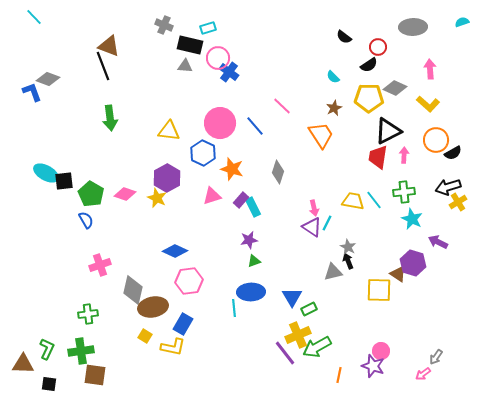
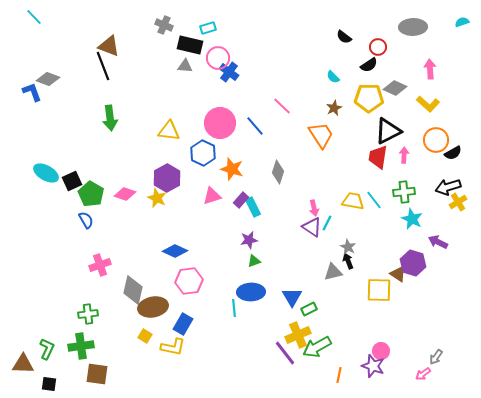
black square at (64, 181): moved 8 px right; rotated 18 degrees counterclockwise
green cross at (81, 351): moved 5 px up
brown square at (95, 375): moved 2 px right, 1 px up
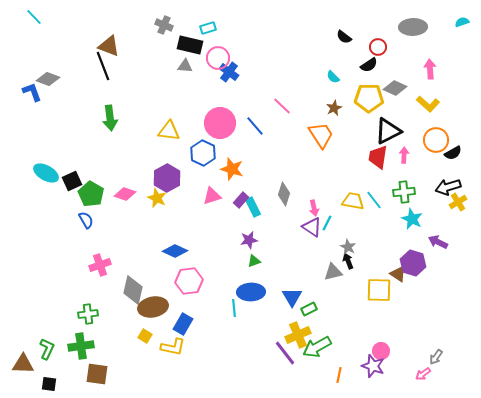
gray diamond at (278, 172): moved 6 px right, 22 px down
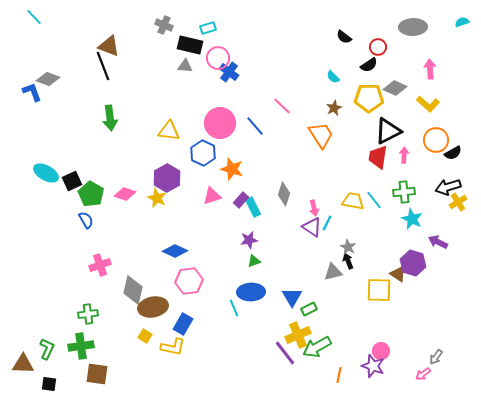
cyan line at (234, 308): rotated 18 degrees counterclockwise
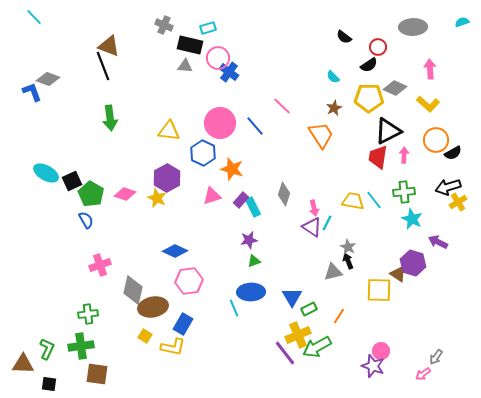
orange line at (339, 375): moved 59 px up; rotated 21 degrees clockwise
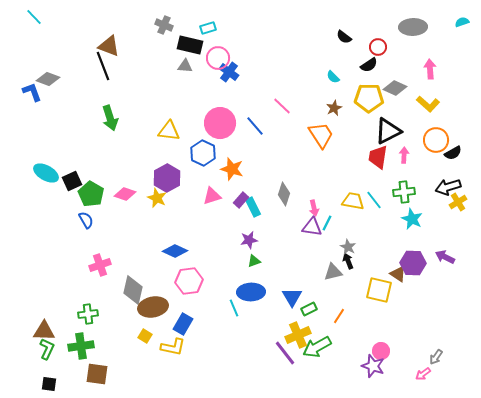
green arrow at (110, 118): rotated 10 degrees counterclockwise
purple triangle at (312, 227): rotated 25 degrees counterclockwise
purple arrow at (438, 242): moved 7 px right, 15 px down
purple hexagon at (413, 263): rotated 15 degrees counterclockwise
yellow square at (379, 290): rotated 12 degrees clockwise
brown triangle at (23, 364): moved 21 px right, 33 px up
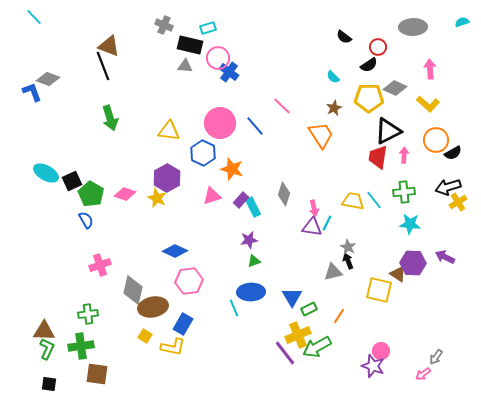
cyan star at (412, 219): moved 2 px left, 5 px down; rotated 20 degrees counterclockwise
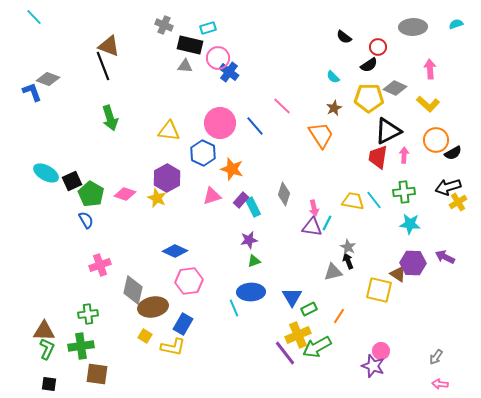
cyan semicircle at (462, 22): moved 6 px left, 2 px down
pink arrow at (423, 374): moved 17 px right, 10 px down; rotated 42 degrees clockwise
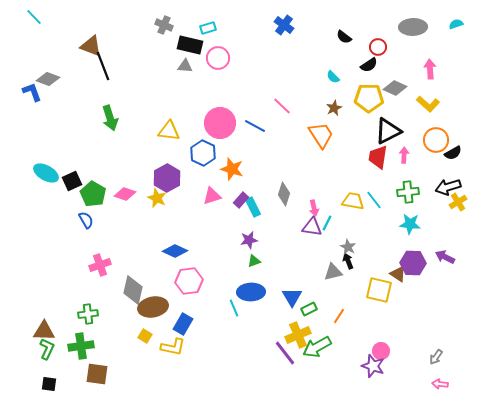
brown triangle at (109, 46): moved 18 px left
blue cross at (229, 72): moved 55 px right, 47 px up
blue line at (255, 126): rotated 20 degrees counterclockwise
green cross at (404, 192): moved 4 px right
green pentagon at (91, 194): moved 2 px right
